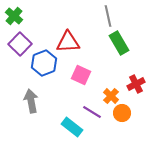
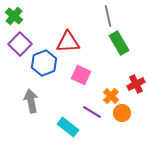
cyan rectangle: moved 4 px left
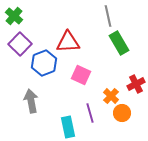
purple line: moved 2 px left, 1 px down; rotated 42 degrees clockwise
cyan rectangle: rotated 40 degrees clockwise
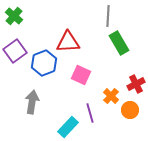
gray line: rotated 15 degrees clockwise
purple square: moved 5 px left, 7 px down; rotated 10 degrees clockwise
gray arrow: moved 1 px right, 1 px down; rotated 20 degrees clockwise
orange circle: moved 8 px right, 3 px up
cyan rectangle: rotated 55 degrees clockwise
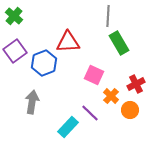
pink square: moved 13 px right
purple line: rotated 30 degrees counterclockwise
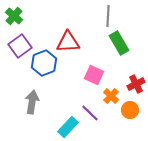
purple square: moved 5 px right, 5 px up
